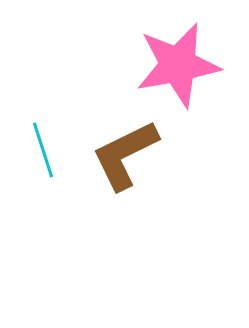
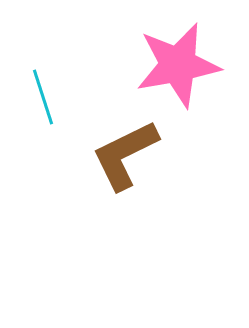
cyan line: moved 53 px up
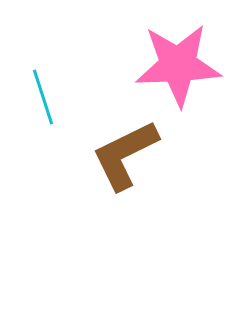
pink star: rotated 8 degrees clockwise
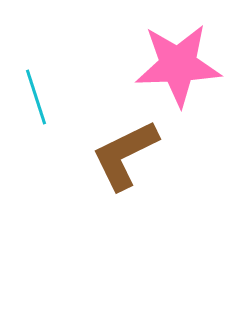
cyan line: moved 7 px left
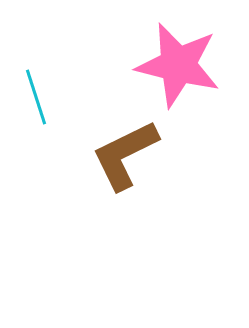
pink star: rotated 16 degrees clockwise
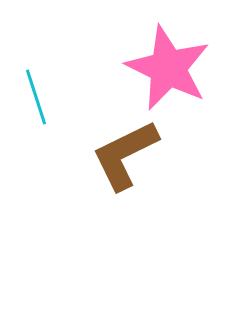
pink star: moved 10 px left, 3 px down; rotated 12 degrees clockwise
